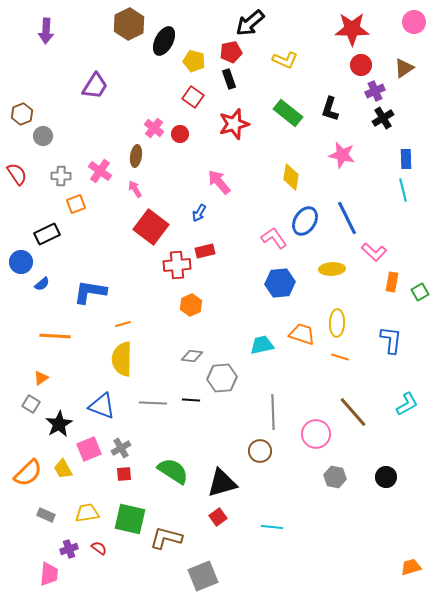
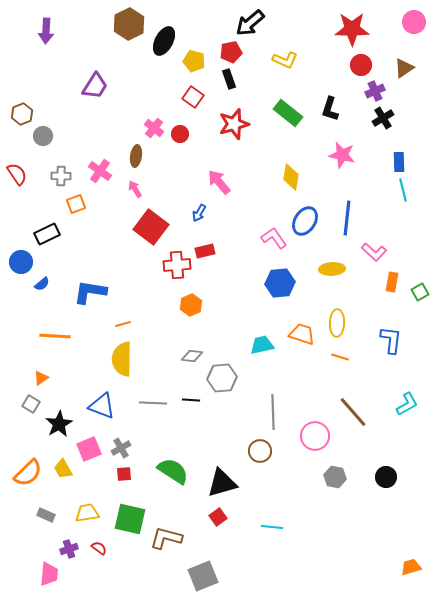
blue rectangle at (406, 159): moved 7 px left, 3 px down
blue line at (347, 218): rotated 32 degrees clockwise
pink circle at (316, 434): moved 1 px left, 2 px down
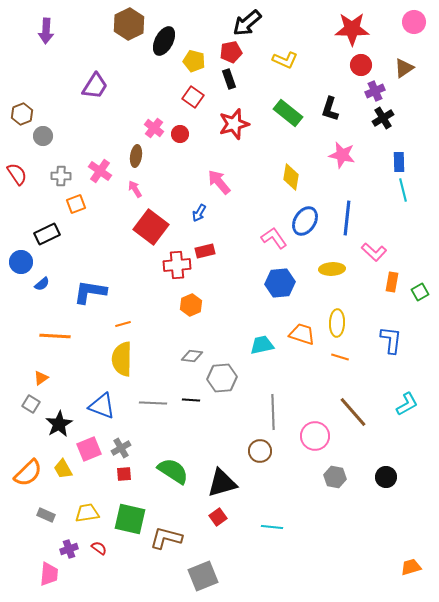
black arrow at (250, 23): moved 3 px left
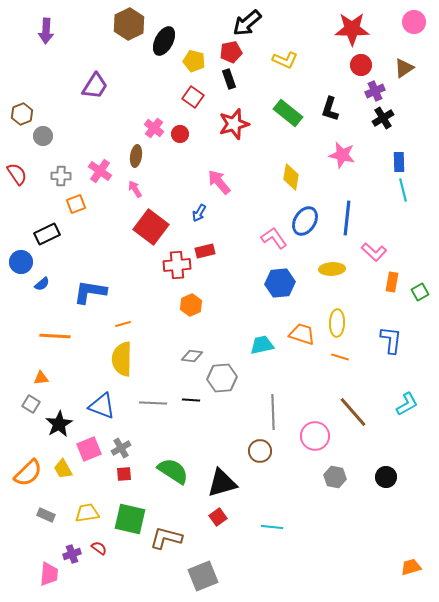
orange triangle at (41, 378): rotated 28 degrees clockwise
purple cross at (69, 549): moved 3 px right, 5 px down
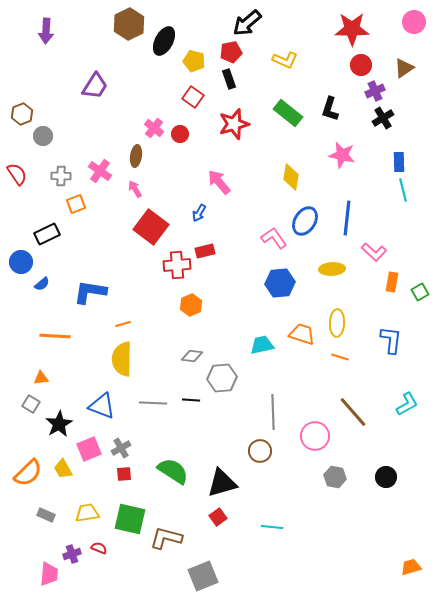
red semicircle at (99, 548): rotated 14 degrees counterclockwise
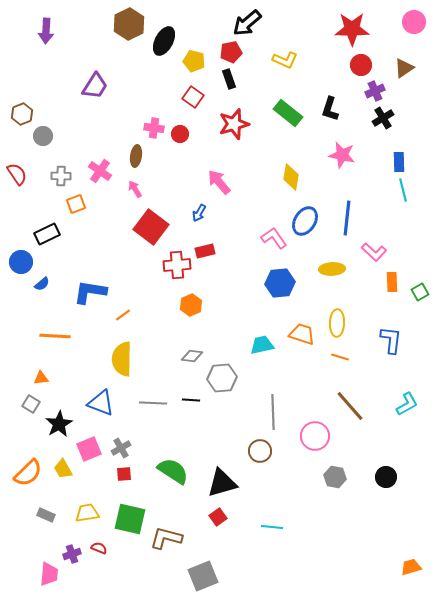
pink cross at (154, 128): rotated 30 degrees counterclockwise
orange rectangle at (392, 282): rotated 12 degrees counterclockwise
orange line at (123, 324): moved 9 px up; rotated 21 degrees counterclockwise
blue triangle at (102, 406): moved 1 px left, 3 px up
brown line at (353, 412): moved 3 px left, 6 px up
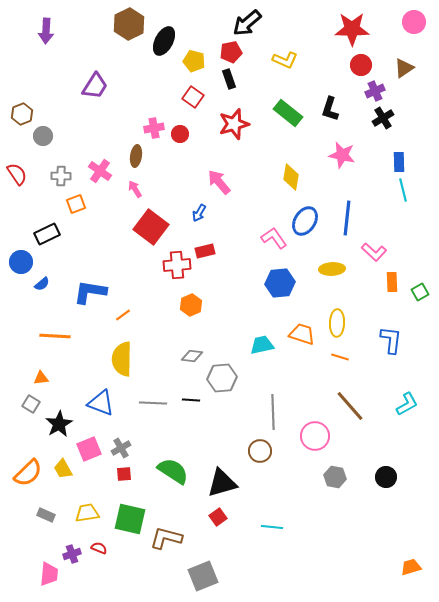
pink cross at (154, 128): rotated 18 degrees counterclockwise
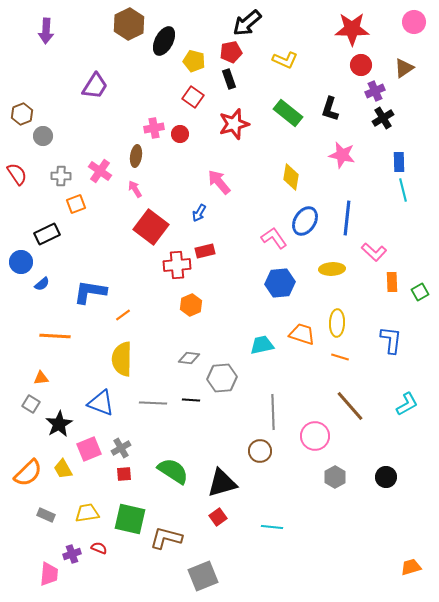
gray diamond at (192, 356): moved 3 px left, 2 px down
gray hexagon at (335, 477): rotated 20 degrees clockwise
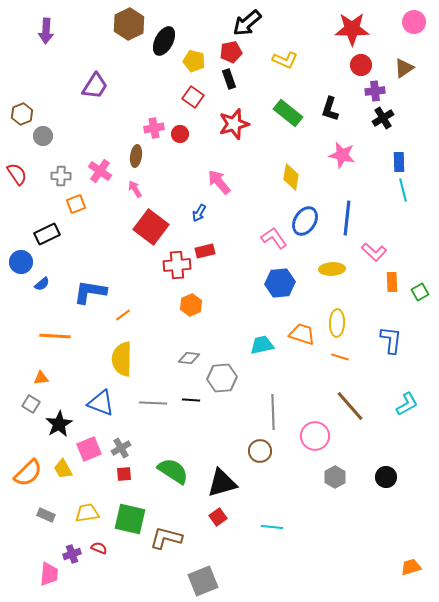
purple cross at (375, 91): rotated 18 degrees clockwise
gray square at (203, 576): moved 5 px down
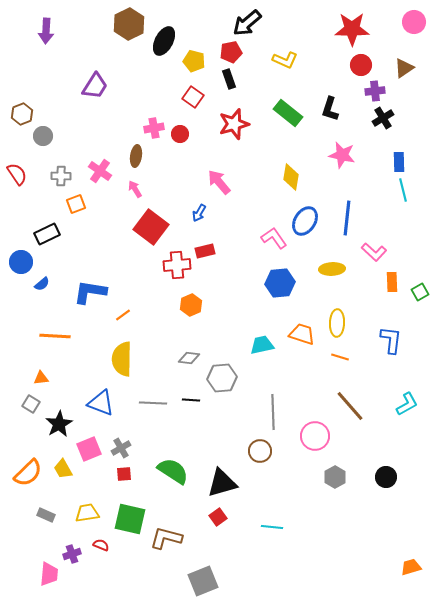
red semicircle at (99, 548): moved 2 px right, 3 px up
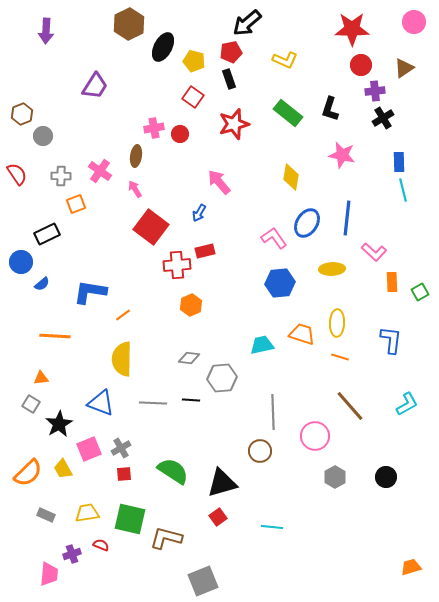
black ellipse at (164, 41): moved 1 px left, 6 px down
blue ellipse at (305, 221): moved 2 px right, 2 px down
